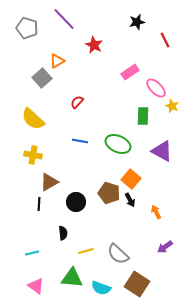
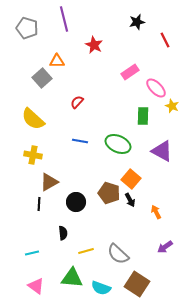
purple line: rotated 30 degrees clockwise
orange triangle: rotated 28 degrees clockwise
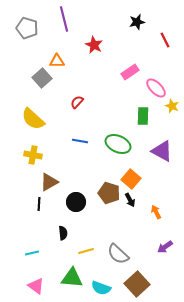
brown square: rotated 15 degrees clockwise
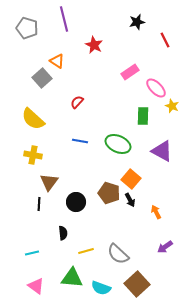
orange triangle: rotated 35 degrees clockwise
brown triangle: rotated 24 degrees counterclockwise
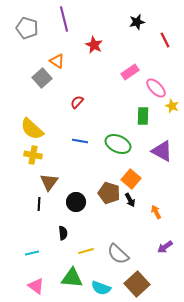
yellow semicircle: moved 1 px left, 10 px down
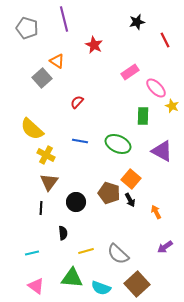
yellow cross: moved 13 px right; rotated 18 degrees clockwise
black line: moved 2 px right, 4 px down
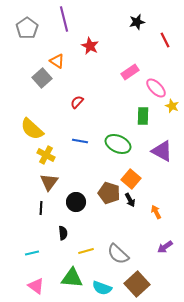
gray pentagon: rotated 20 degrees clockwise
red star: moved 4 px left, 1 px down
cyan semicircle: moved 1 px right
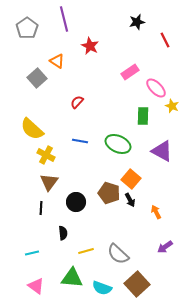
gray square: moved 5 px left
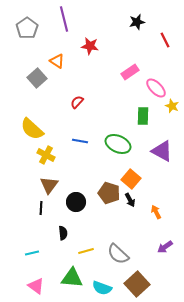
red star: rotated 18 degrees counterclockwise
brown triangle: moved 3 px down
